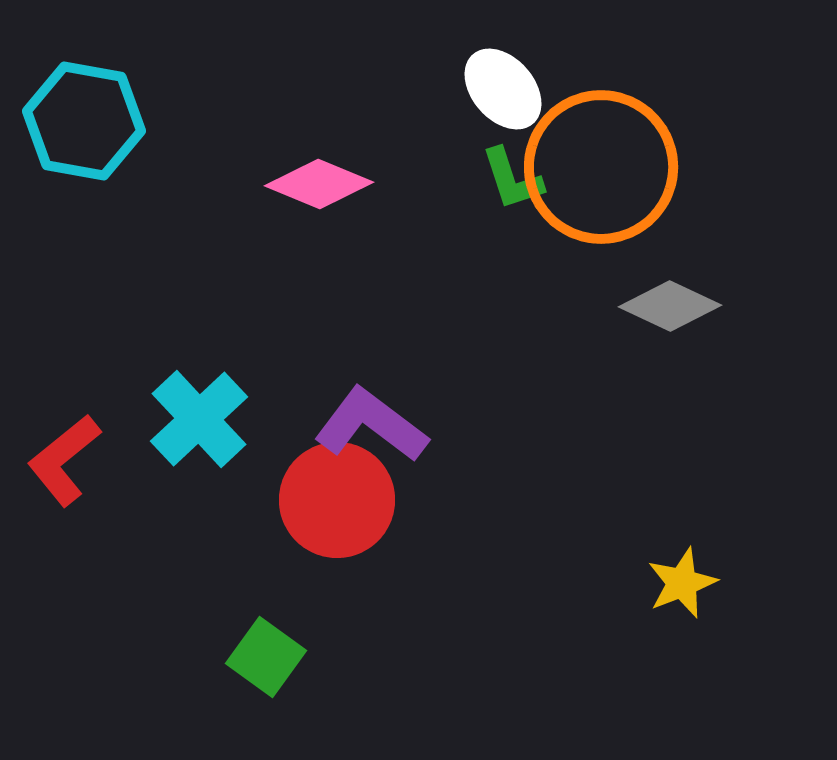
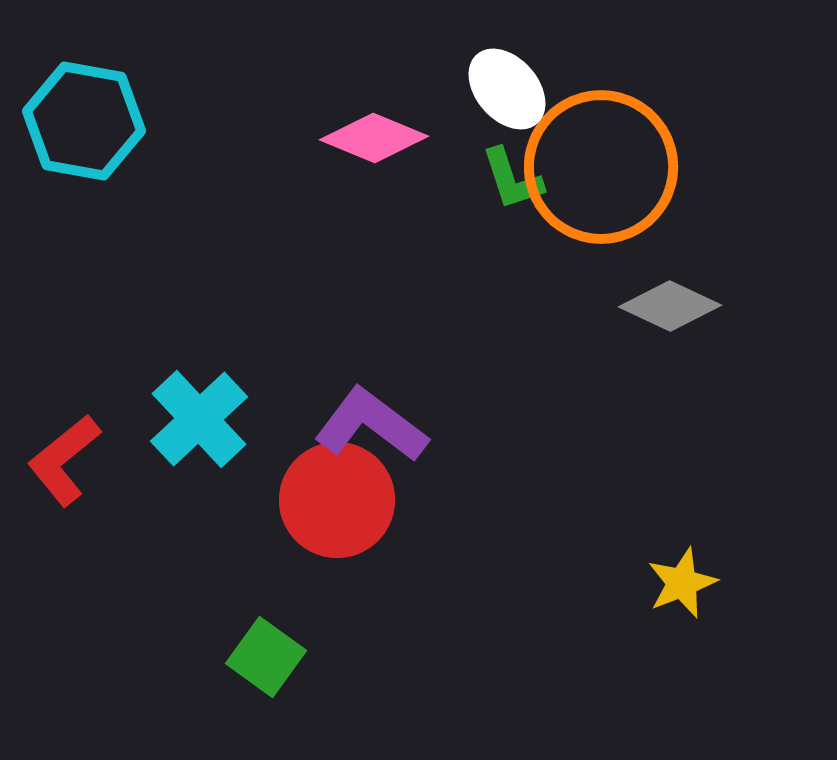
white ellipse: moved 4 px right
pink diamond: moved 55 px right, 46 px up
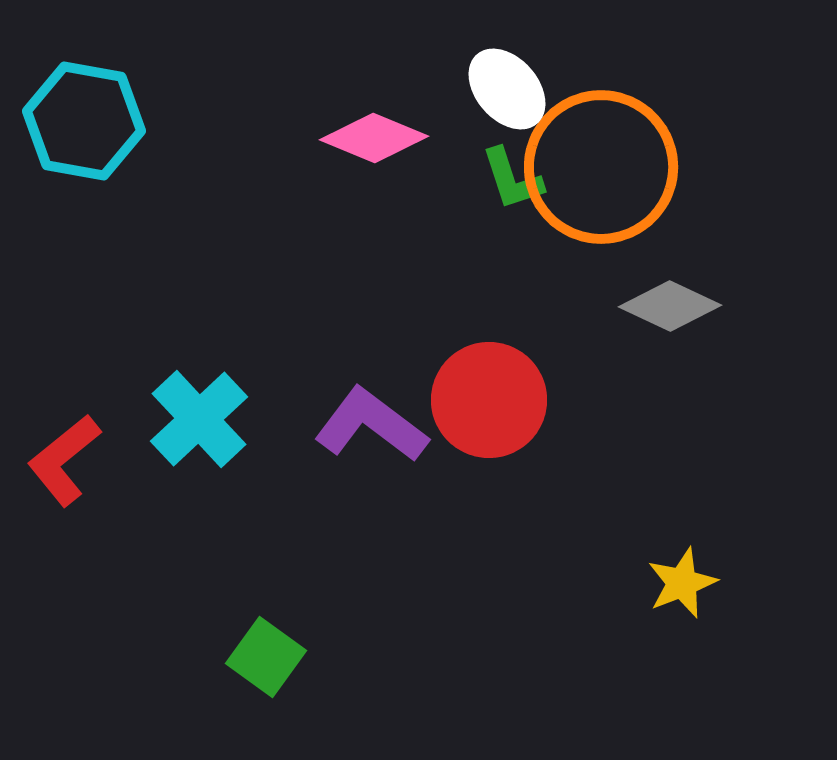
red circle: moved 152 px right, 100 px up
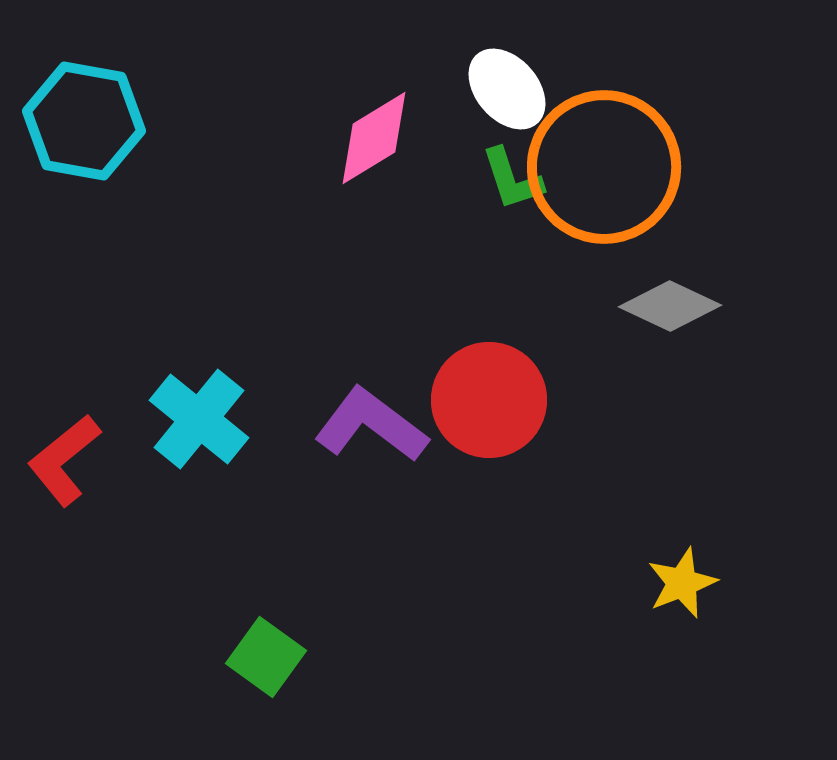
pink diamond: rotated 54 degrees counterclockwise
orange circle: moved 3 px right
cyan cross: rotated 8 degrees counterclockwise
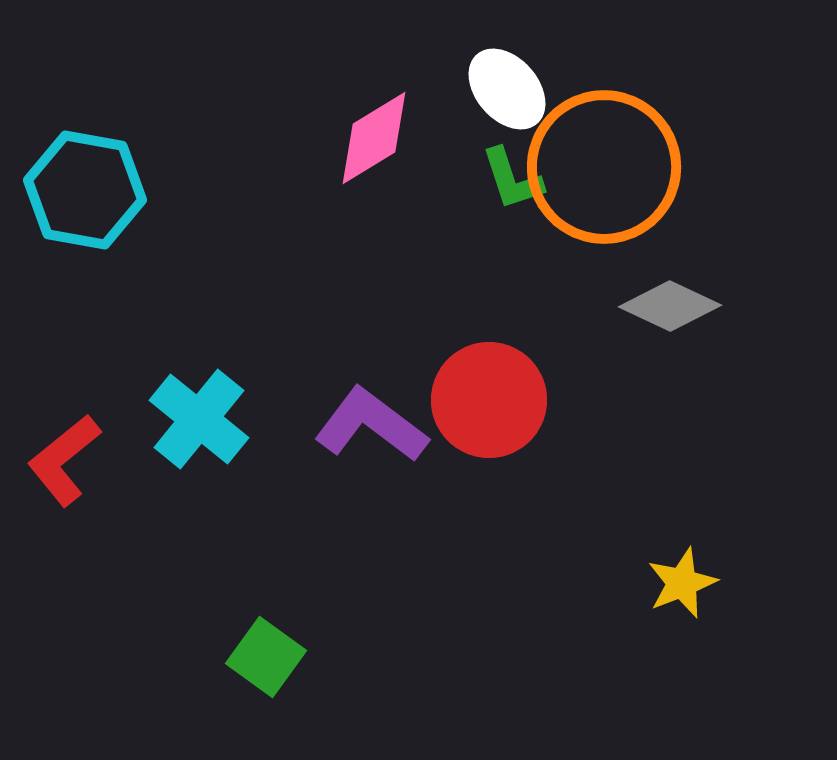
cyan hexagon: moved 1 px right, 69 px down
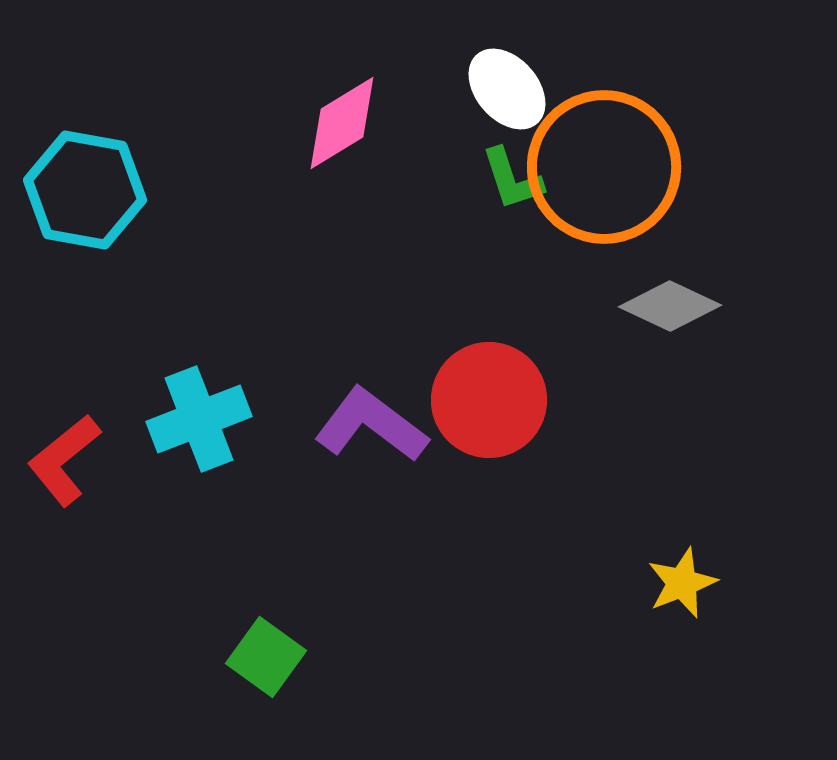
pink diamond: moved 32 px left, 15 px up
cyan cross: rotated 30 degrees clockwise
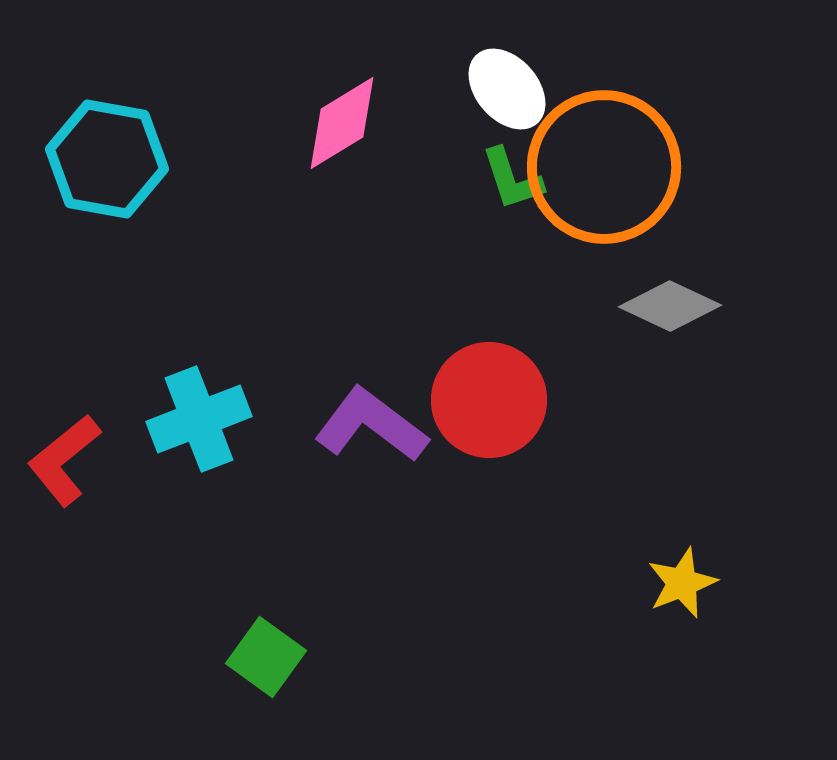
cyan hexagon: moved 22 px right, 31 px up
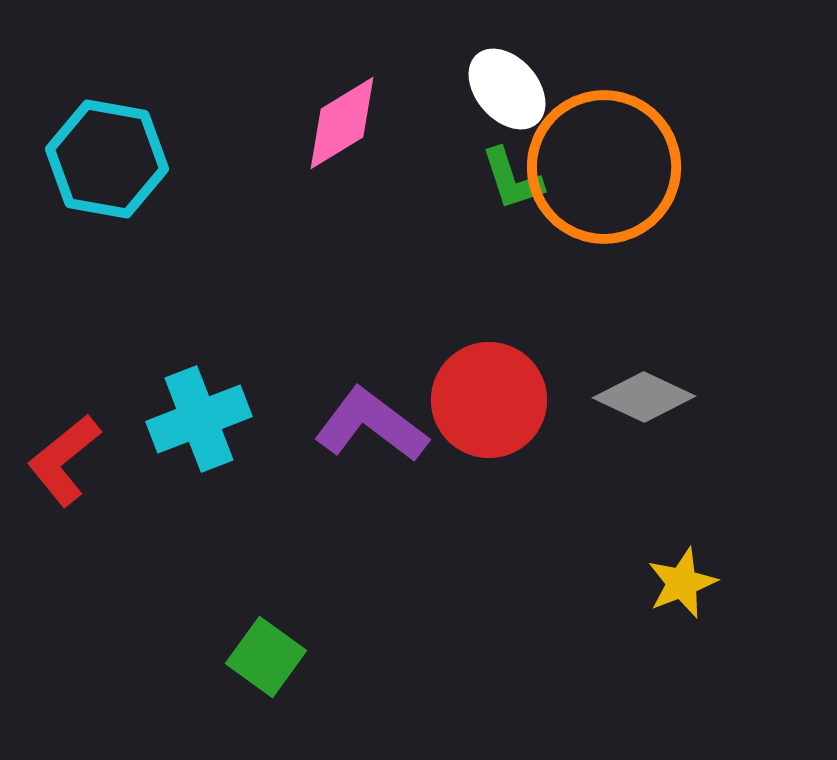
gray diamond: moved 26 px left, 91 px down
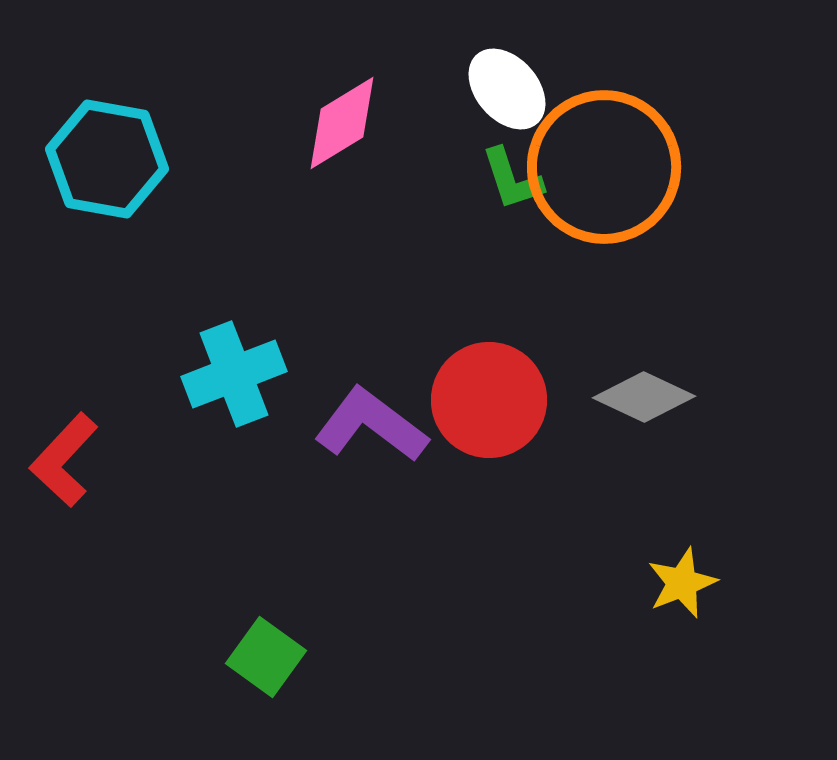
cyan cross: moved 35 px right, 45 px up
red L-shape: rotated 8 degrees counterclockwise
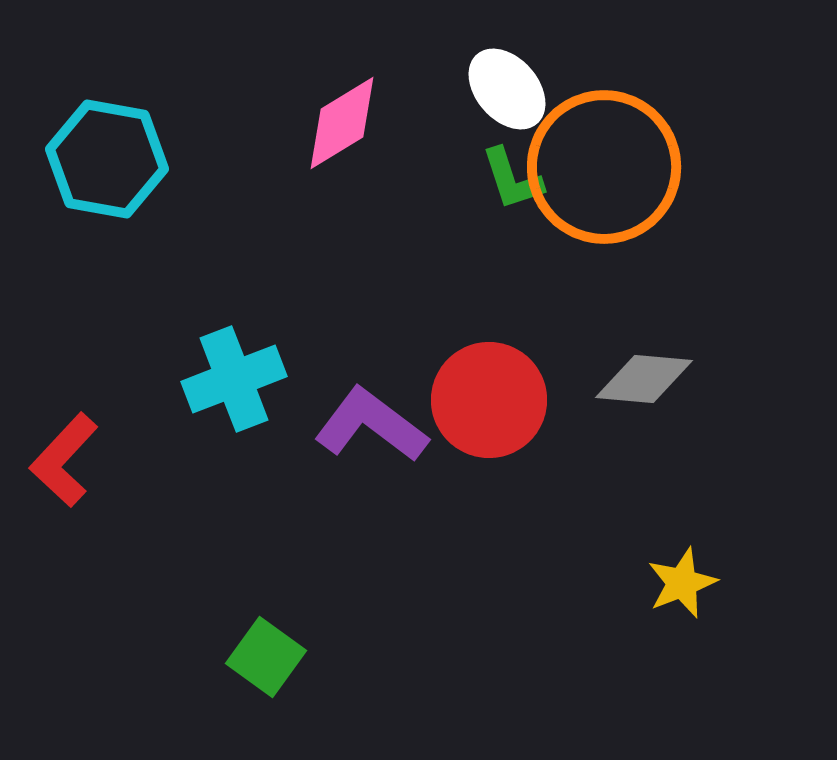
cyan cross: moved 5 px down
gray diamond: moved 18 px up; rotated 20 degrees counterclockwise
